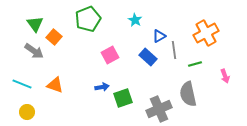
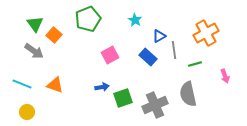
orange square: moved 2 px up
gray cross: moved 4 px left, 4 px up
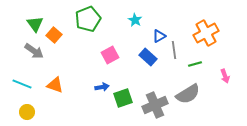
gray semicircle: rotated 110 degrees counterclockwise
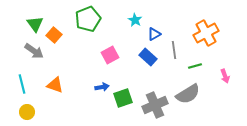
blue triangle: moved 5 px left, 2 px up
green line: moved 2 px down
cyan line: rotated 54 degrees clockwise
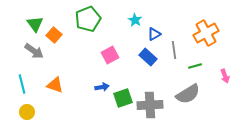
gray cross: moved 5 px left; rotated 20 degrees clockwise
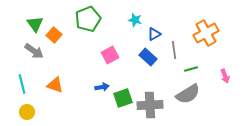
cyan star: rotated 16 degrees counterclockwise
green line: moved 4 px left, 3 px down
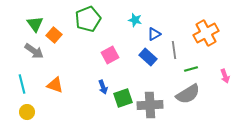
blue arrow: moved 1 px right; rotated 80 degrees clockwise
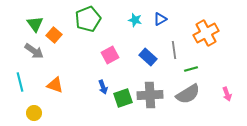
blue triangle: moved 6 px right, 15 px up
pink arrow: moved 2 px right, 18 px down
cyan line: moved 2 px left, 2 px up
gray cross: moved 10 px up
yellow circle: moved 7 px right, 1 px down
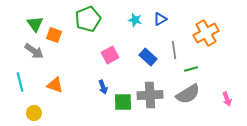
orange square: rotated 21 degrees counterclockwise
pink arrow: moved 5 px down
green square: moved 4 px down; rotated 18 degrees clockwise
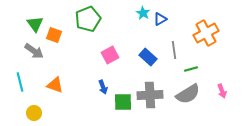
cyan star: moved 8 px right, 7 px up; rotated 16 degrees clockwise
pink arrow: moved 5 px left, 8 px up
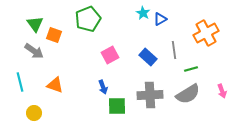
green square: moved 6 px left, 4 px down
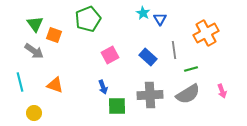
blue triangle: rotated 32 degrees counterclockwise
